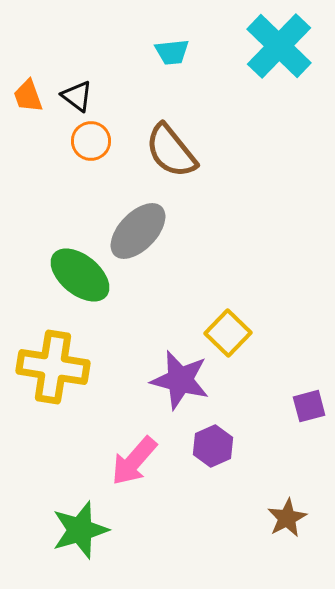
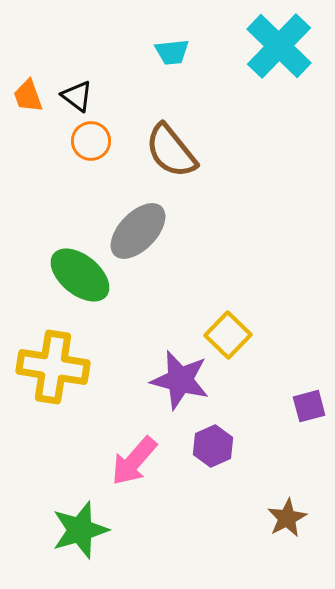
yellow square: moved 2 px down
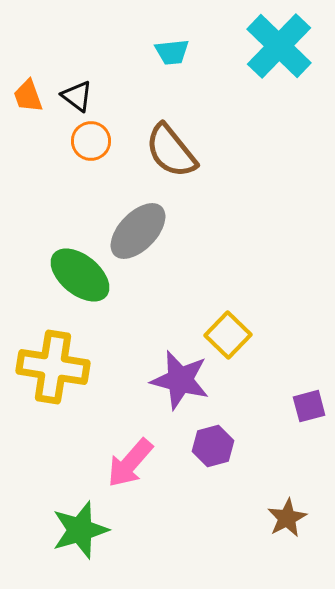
purple hexagon: rotated 9 degrees clockwise
pink arrow: moved 4 px left, 2 px down
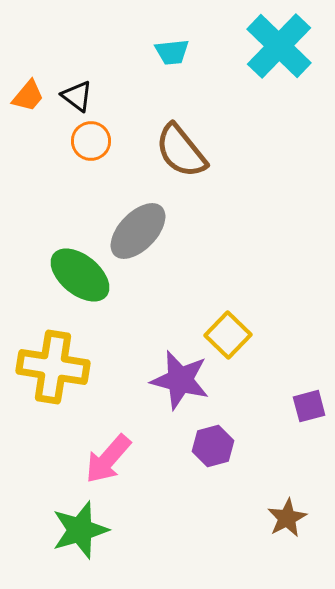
orange trapezoid: rotated 120 degrees counterclockwise
brown semicircle: moved 10 px right
pink arrow: moved 22 px left, 4 px up
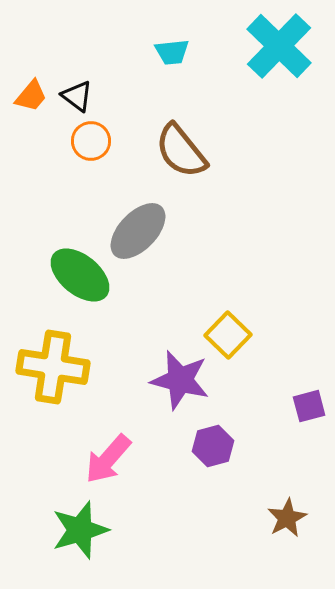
orange trapezoid: moved 3 px right
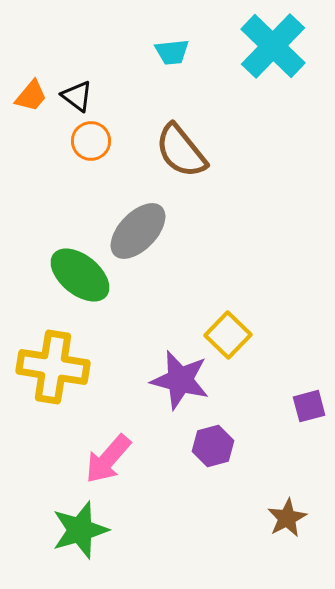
cyan cross: moved 6 px left
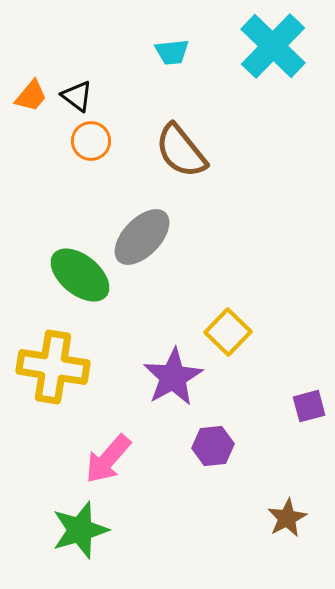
gray ellipse: moved 4 px right, 6 px down
yellow square: moved 3 px up
purple star: moved 7 px left, 3 px up; rotated 28 degrees clockwise
purple hexagon: rotated 9 degrees clockwise
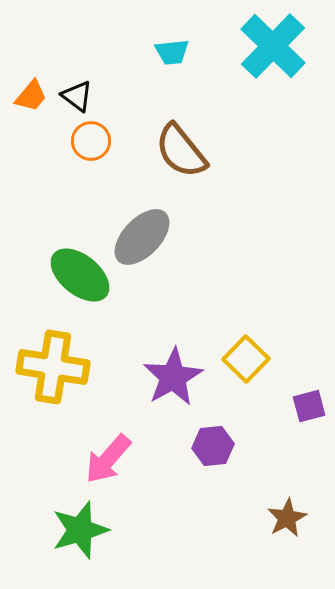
yellow square: moved 18 px right, 27 px down
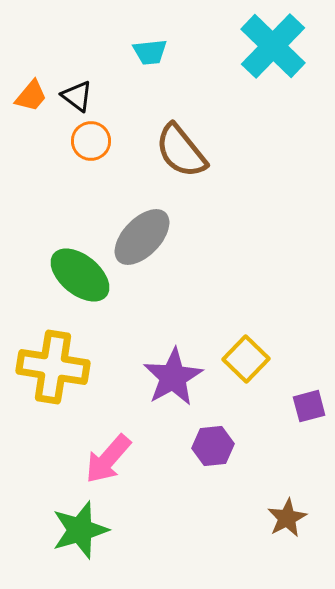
cyan trapezoid: moved 22 px left
